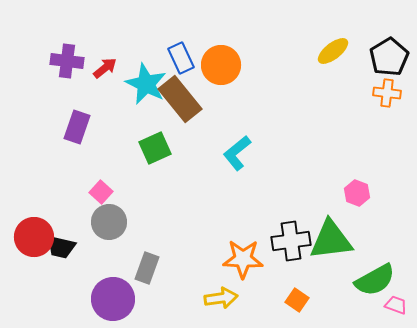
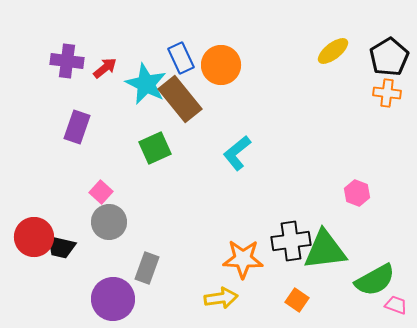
green triangle: moved 6 px left, 10 px down
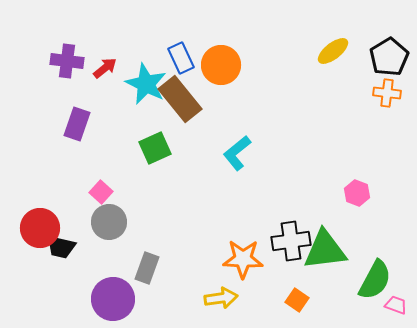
purple rectangle: moved 3 px up
red circle: moved 6 px right, 9 px up
green semicircle: rotated 33 degrees counterclockwise
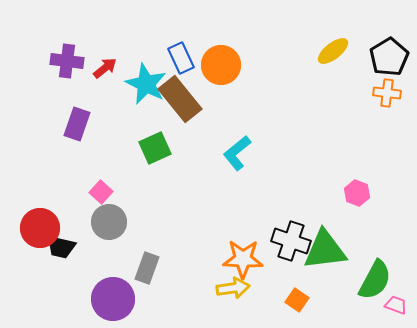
black cross: rotated 27 degrees clockwise
yellow arrow: moved 12 px right, 10 px up
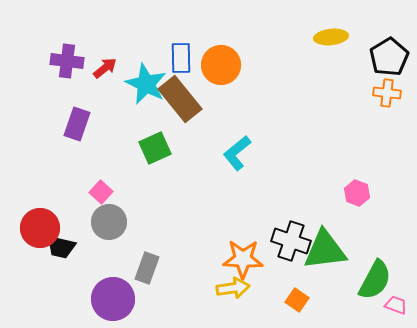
yellow ellipse: moved 2 px left, 14 px up; rotated 32 degrees clockwise
blue rectangle: rotated 24 degrees clockwise
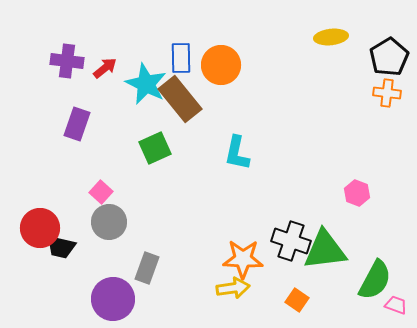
cyan L-shape: rotated 39 degrees counterclockwise
